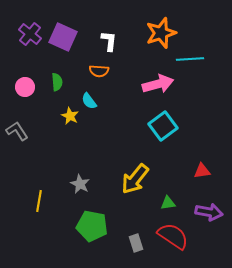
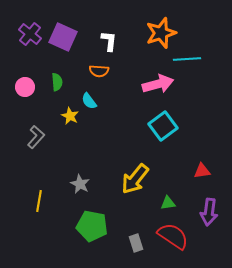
cyan line: moved 3 px left
gray L-shape: moved 19 px right, 6 px down; rotated 75 degrees clockwise
purple arrow: rotated 88 degrees clockwise
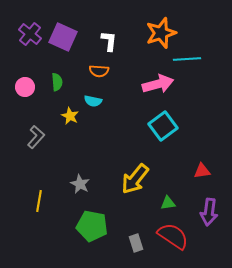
cyan semicircle: moved 4 px right; rotated 42 degrees counterclockwise
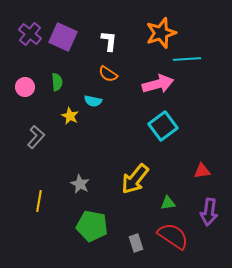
orange semicircle: moved 9 px right, 3 px down; rotated 30 degrees clockwise
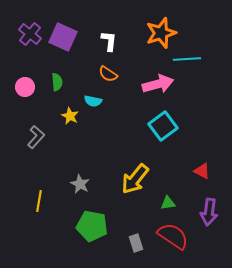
red triangle: rotated 36 degrees clockwise
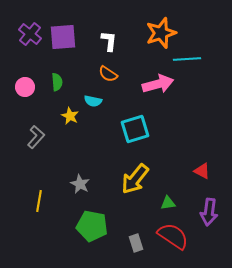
purple square: rotated 28 degrees counterclockwise
cyan square: moved 28 px left, 3 px down; rotated 20 degrees clockwise
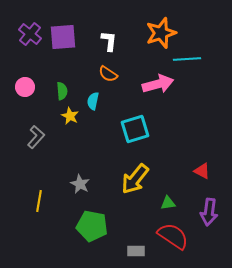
green semicircle: moved 5 px right, 9 px down
cyan semicircle: rotated 90 degrees clockwise
gray rectangle: moved 8 px down; rotated 72 degrees counterclockwise
